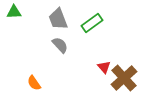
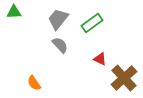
gray trapezoid: rotated 60 degrees clockwise
red triangle: moved 4 px left, 8 px up; rotated 24 degrees counterclockwise
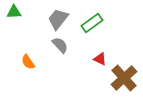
orange semicircle: moved 6 px left, 21 px up
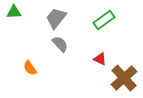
gray trapezoid: moved 2 px left, 1 px up
green rectangle: moved 12 px right, 3 px up
gray semicircle: moved 1 px up
orange semicircle: moved 2 px right, 6 px down
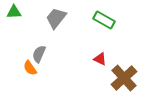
green rectangle: rotated 65 degrees clockwise
gray semicircle: moved 21 px left, 10 px down; rotated 114 degrees counterclockwise
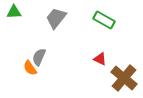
gray semicircle: moved 3 px down
brown cross: rotated 8 degrees counterclockwise
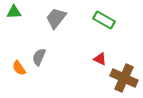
orange semicircle: moved 11 px left
brown cross: rotated 16 degrees counterclockwise
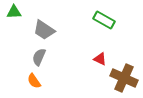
gray trapezoid: moved 12 px left, 12 px down; rotated 95 degrees counterclockwise
orange semicircle: moved 15 px right, 13 px down
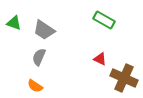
green triangle: moved 11 px down; rotated 21 degrees clockwise
orange semicircle: moved 1 px right, 5 px down; rotated 21 degrees counterclockwise
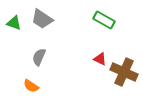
gray trapezoid: moved 2 px left, 11 px up
brown cross: moved 6 px up
orange semicircle: moved 4 px left
